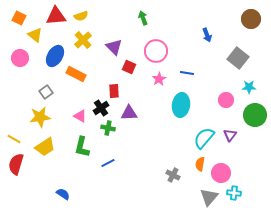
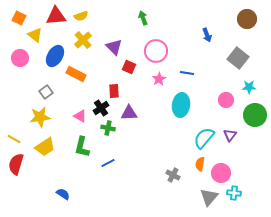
brown circle at (251, 19): moved 4 px left
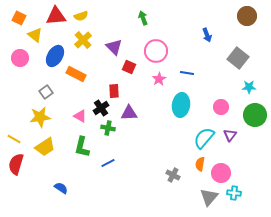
brown circle at (247, 19): moved 3 px up
pink circle at (226, 100): moved 5 px left, 7 px down
blue semicircle at (63, 194): moved 2 px left, 6 px up
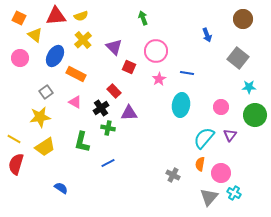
brown circle at (247, 16): moved 4 px left, 3 px down
red rectangle at (114, 91): rotated 40 degrees counterclockwise
pink triangle at (80, 116): moved 5 px left, 14 px up
green L-shape at (82, 147): moved 5 px up
cyan cross at (234, 193): rotated 24 degrees clockwise
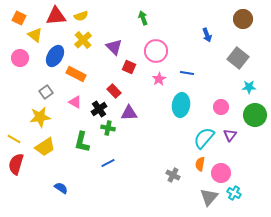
black cross at (101, 108): moved 2 px left, 1 px down
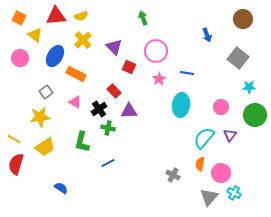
purple triangle at (129, 113): moved 2 px up
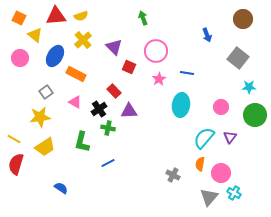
purple triangle at (230, 135): moved 2 px down
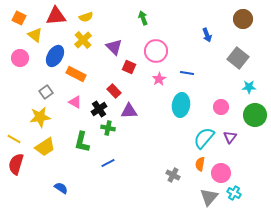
yellow semicircle at (81, 16): moved 5 px right, 1 px down
